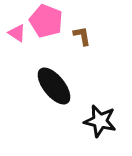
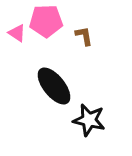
pink pentagon: rotated 24 degrees counterclockwise
brown L-shape: moved 2 px right
black star: moved 11 px left, 1 px up
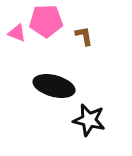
pink triangle: rotated 12 degrees counterclockwise
black ellipse: rotated 36 degrees counterclockwise
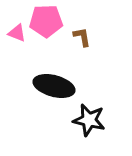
brown L-shape: moved 2 px left, 1 px down
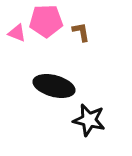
brown L-shape: moved 1 px left, 5 px up
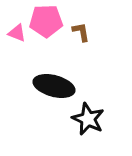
black star: moved 1 px left, 1 px up; rotated 12 degrees clockwise
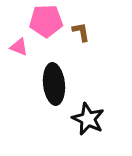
pink triangle: moved 2 px right, 14 px down
black ellipse: moved 2 px up; rotated 69 degrees clockwise
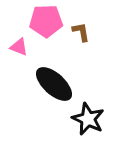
black ellipse: rotated 42 degrees counterclockwise
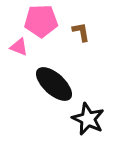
pink pentagon: moved 5 px left
